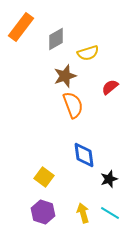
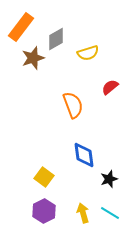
brown star: moved 32 px left, 18 px up
purple hexagon: moved 1 px right, 1 px up; rotated 15 degrees clockwise
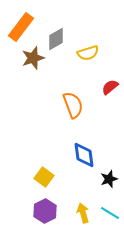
purple hexagon: moved 1 px right
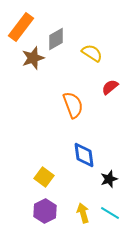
yellow semicircle: moved 4 px right; rotated 130 degrees counterclockwise
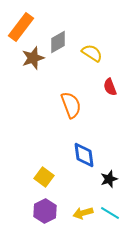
gray diamond: moved 2 px right, 3 px down
red semicircle: rotated 72 degrees counterclockwise
orange semicircle: moved 2 px left
yellow arrow: rotated 90 degrees counterclockwise
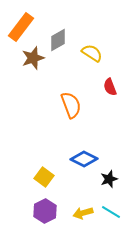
gray diamond: moved 2 px up
blue diamond: moved 4 px down; rotated 56 degrees counterclockwise
cyan line: moved 1 px right, 1 px up
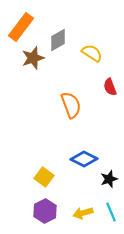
cyan line: rotated 36 degrees clockwise
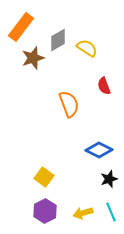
yellow semicircle: moved 5 px left, 5 px up
red semicircle: moved 6 px left, 1 px up
orange semicircle: moved 2 px left, 1 px up
blue diamond: moved 15 px right, 9 px up
